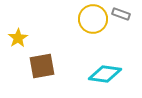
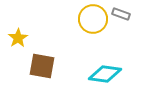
brown square: rotated 20 degrees clockwise
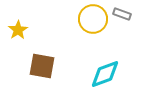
gray rectangle: moved 1 px right
yellow star: moved 8 px up
cyan diamond: rotated 28 degrees counterclockwise
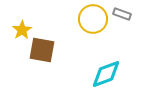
yellow star: moved 4 px right
brown square: moved 16 px up
cyan diamond: moved 1 px right
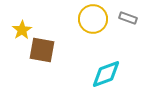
gray rectangle: moved 6 px right, 4 px down
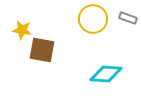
yellow star: rotated 30 degrees counterclockwise
cyan diamond: rotated 24 degrees clockwise
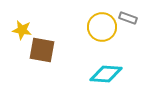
yellow circle: moved 9 px right, 8 px down
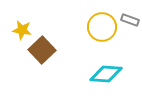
gray rectangle: moved 2 px right, 2 px down
brown square: rotated 36 degrees clockwise
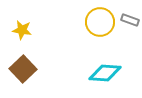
yellow circle: moved 2 px left, 5 px up
brown square: moved 19 px left, 19 px down
cyan diamond: moved 1 px left, 1 px up
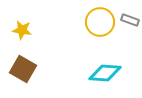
brown square: rotated 16 degrees counterclockwise
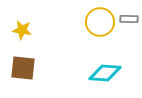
gray rectangle: moved 1 px left, 1 px up; rotated 18 degrees counterclockwise
brown square: moved 1 px up; rotated 24 degrees counterclockwise
